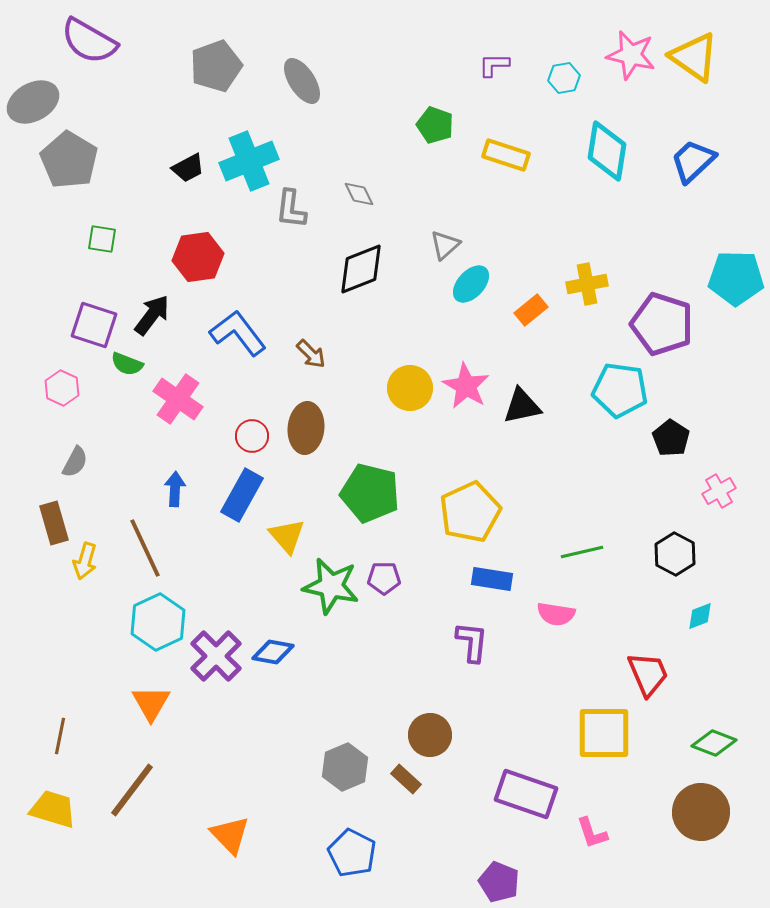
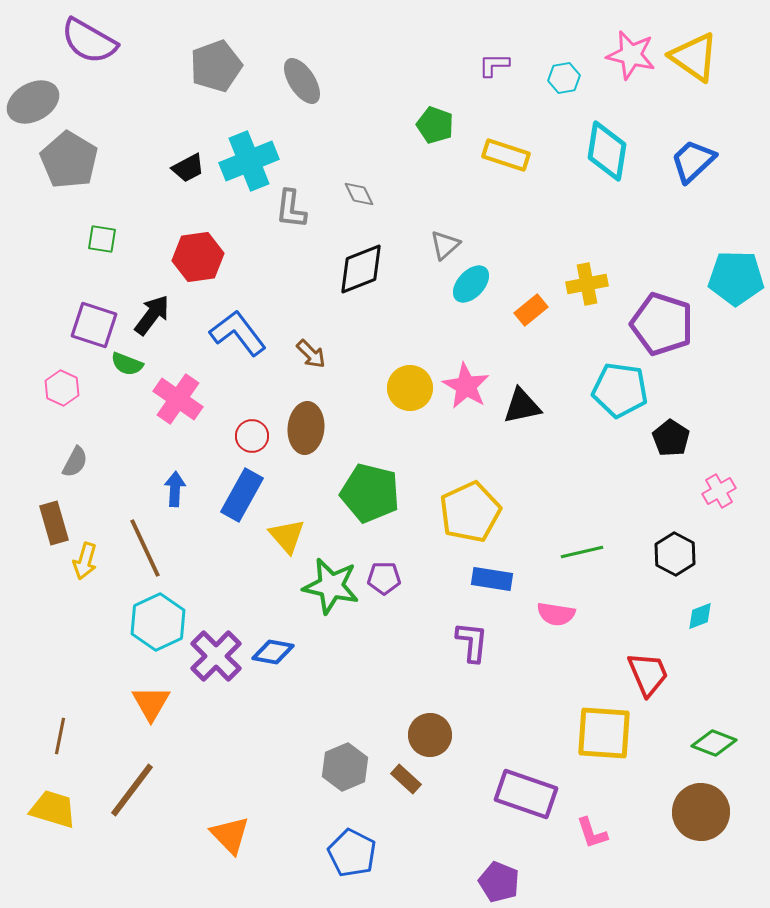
yellow square at (604, 733): rotated 4 degrees clockwise
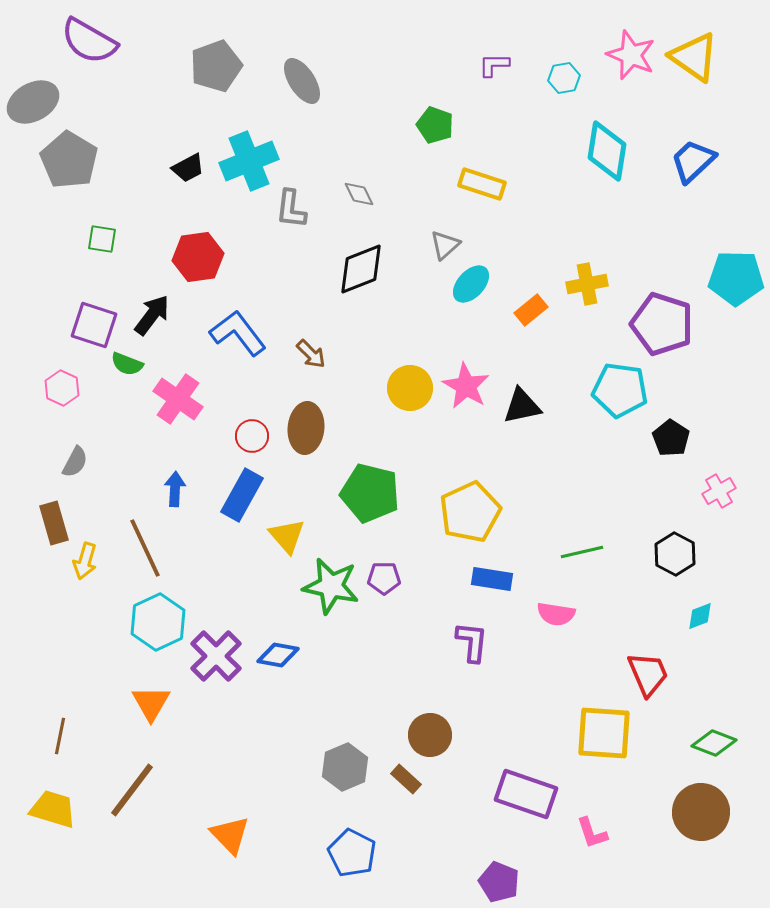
pink star at (631, 55): rotated 9 degrees clockwise
yellow rectangle at (506, 155): moved 24 px left, 29 px down
blue diamond at (273, 652): moved 5 px right, 3 px down
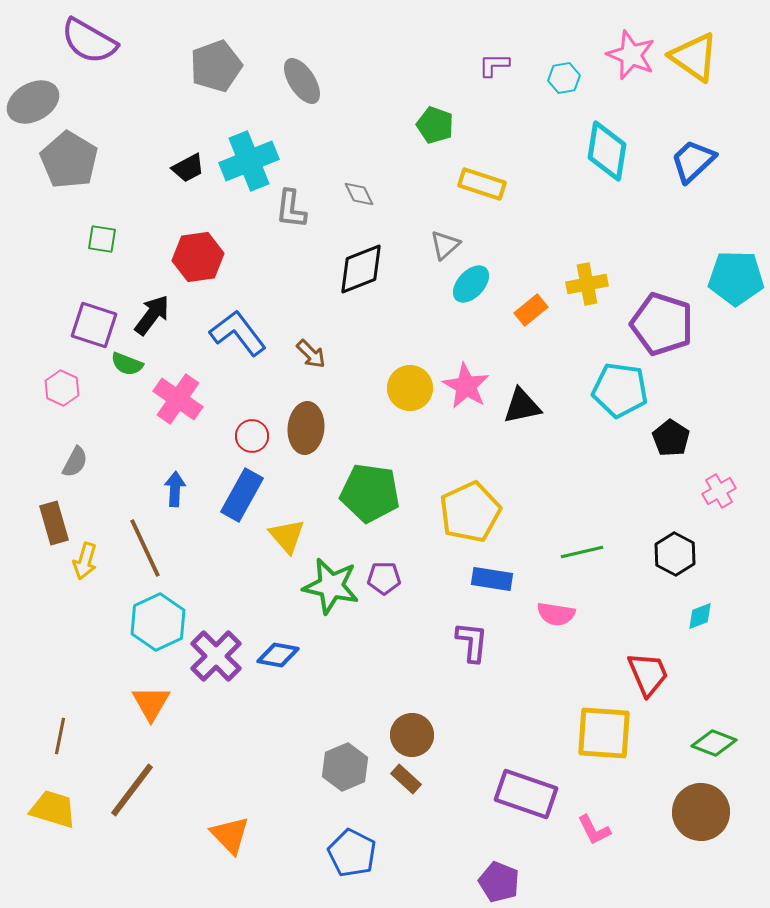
green pentagon at (370, 493): rotated 6 degrees counterclockwise
brown circle at (430, 735): moved 18 px left
pink L-shape at (592, 833): moved 2 px right, 3 px up; rotated 9 degrees counterclockwise
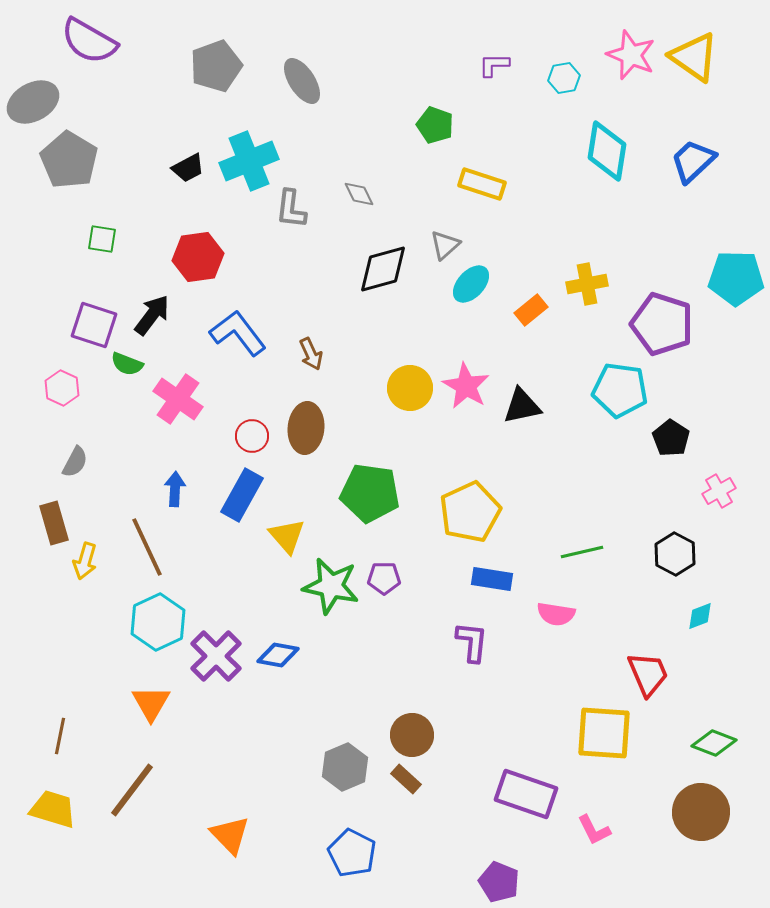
black diamond at (361, 269): moved 22 px right; rotated 6 degrees clockwise
brown arrow at (311, 354): rotated 20 degrees clockwise
brown line at (145, 548): moved 2 px right, 1 px up
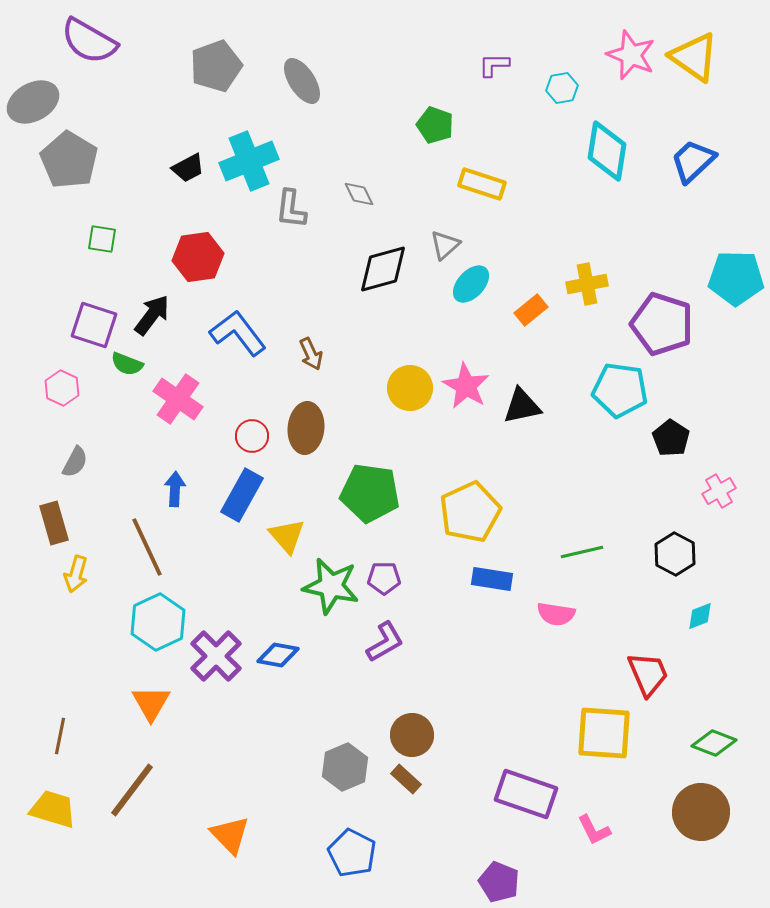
cyan hexagon at (564, 78): moved 2 px left, 10 px down
yellow arrow at (85, 561): moved 9 px left, 13 px down
purple L-shape at (472, 642): moved 87 px left; rotated 54 degrees clockwise
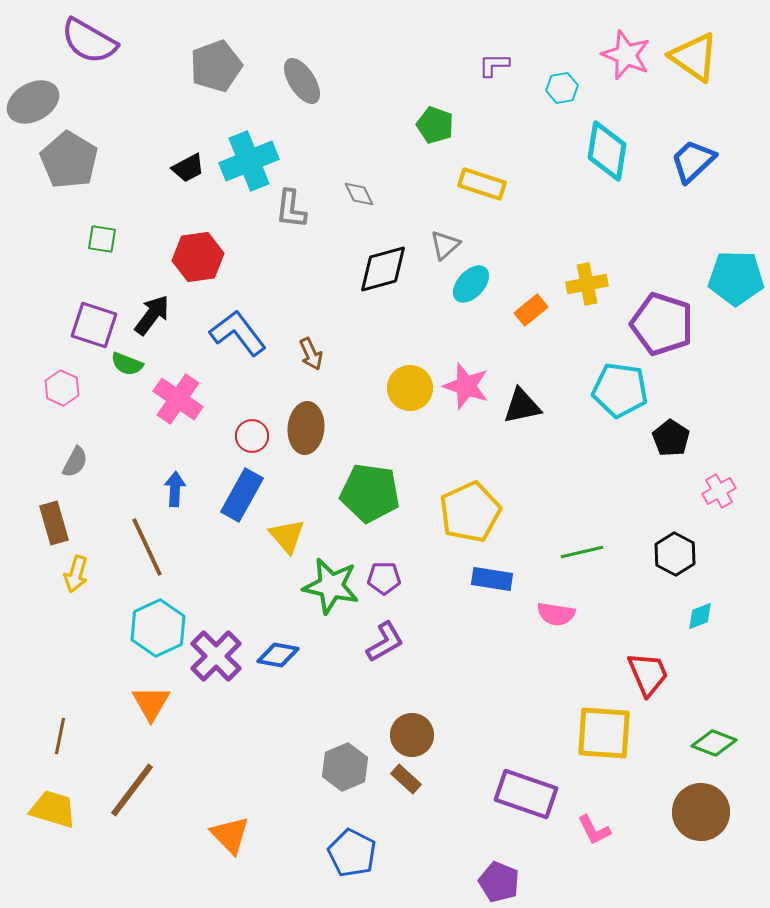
pink star at (631, 55): moved 5 px left
pink star at (466, 386): rotated 12 degrees counterclockwise
cyan hexagon at (158, 622): moved 6 px down
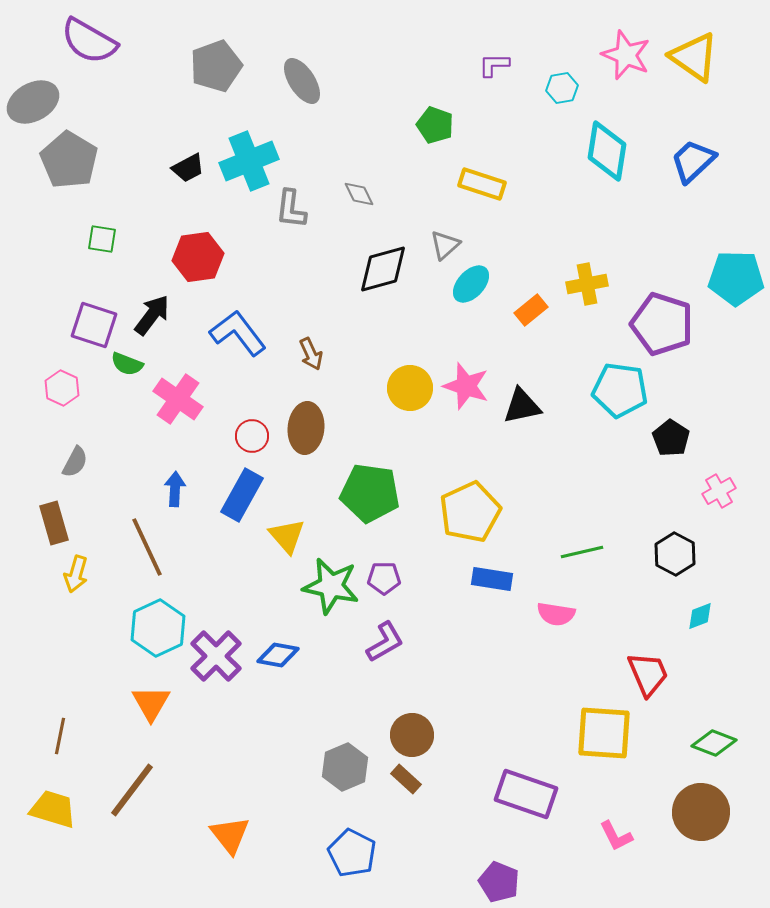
pink L-shape at (594, 830): moved 22 px right, 6 px down
orange triangle at (230, 835): rotated 6 degrees clockwise
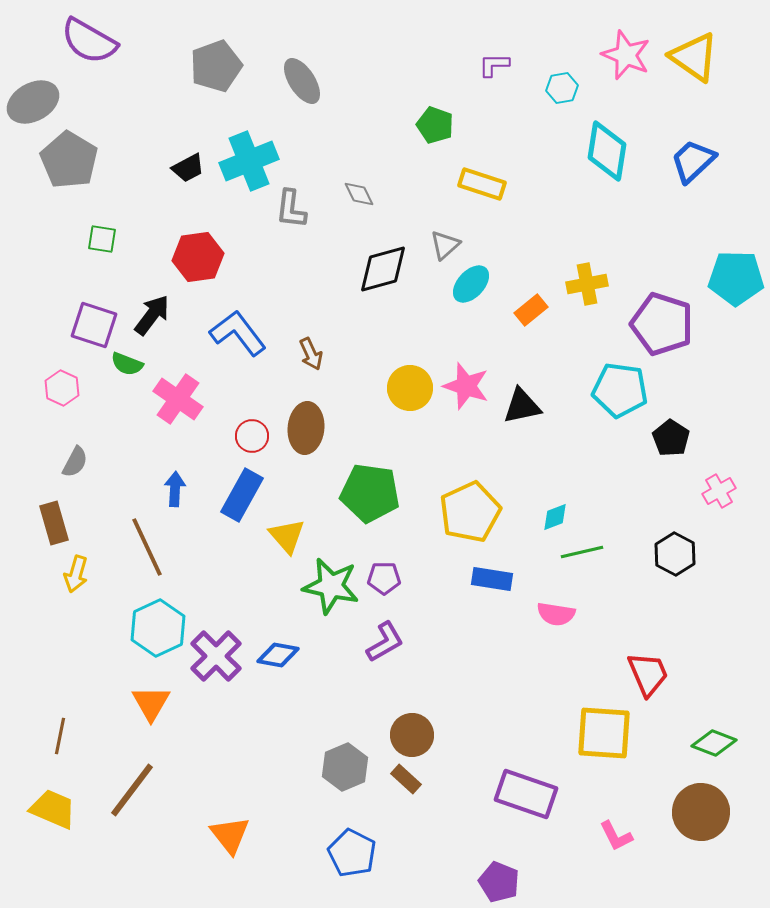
cyan diamond at (700, 616): moved 145 px left, 99 px up
yellow trapezoid at (53, 809): rotated 6 degrees clockwise
